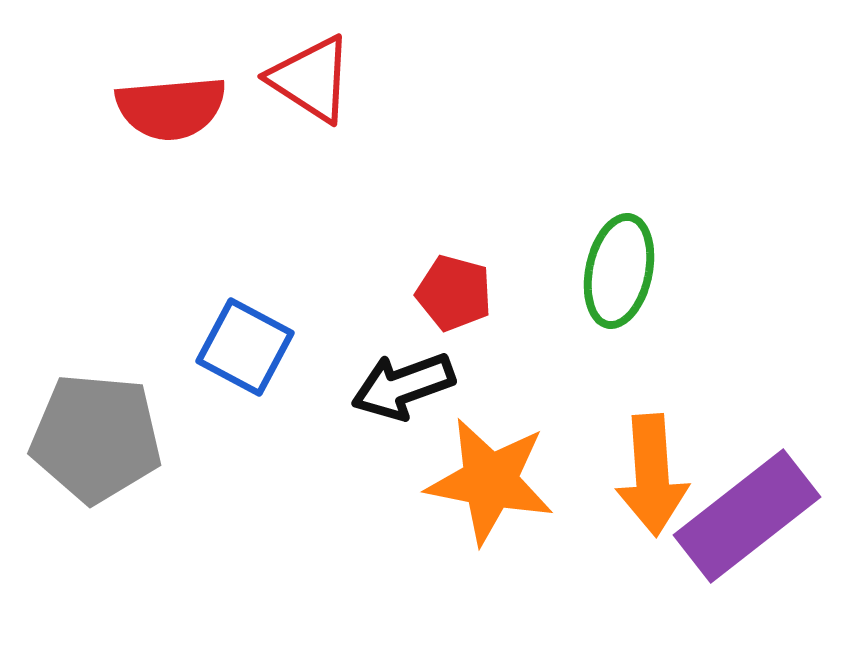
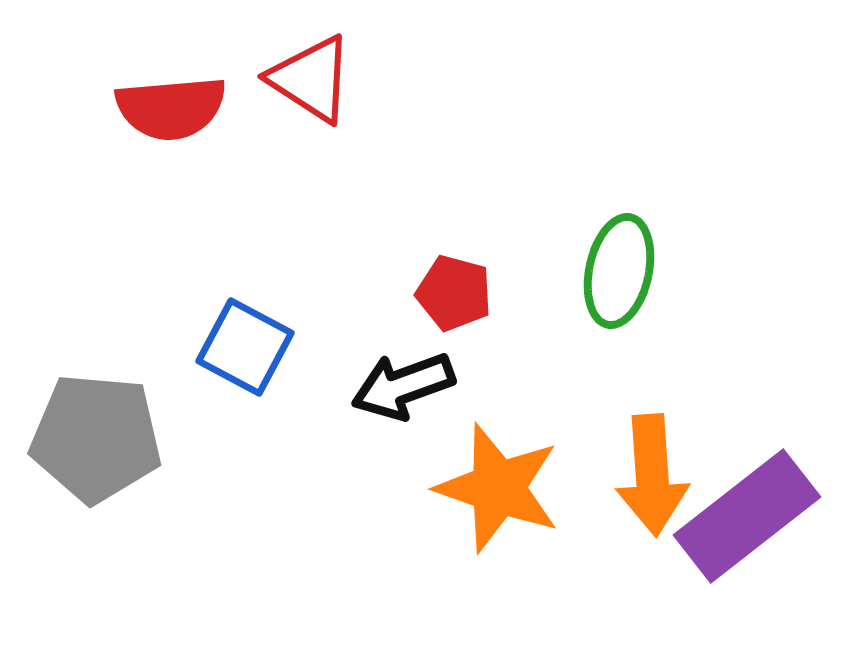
orange star: moved 8 px right, 7 px down; rotated 8 degrees clockwise
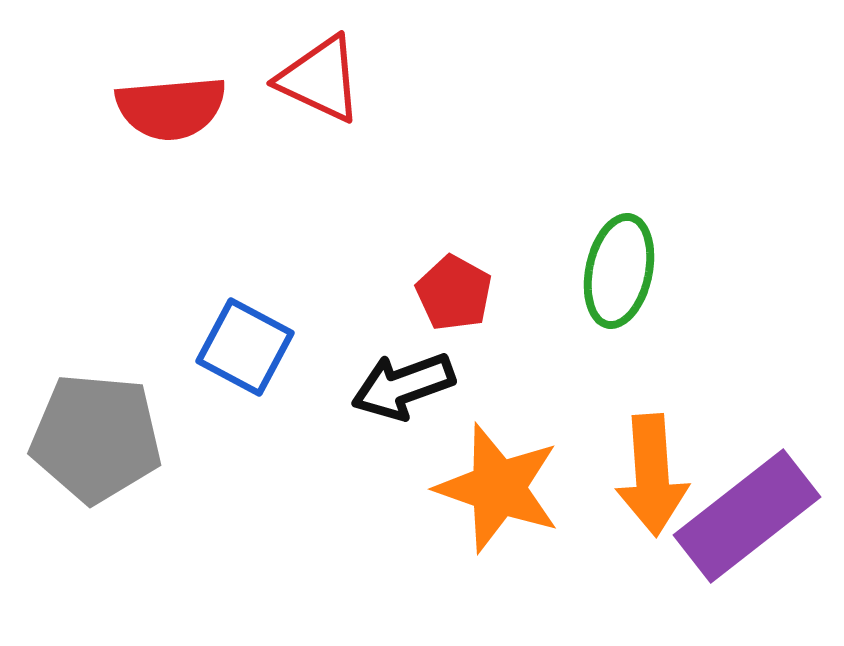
red triangle: moved 9 px right; rotated 8 degrees counterclockwise
red pentagon: rotated 14 degrees clockwise
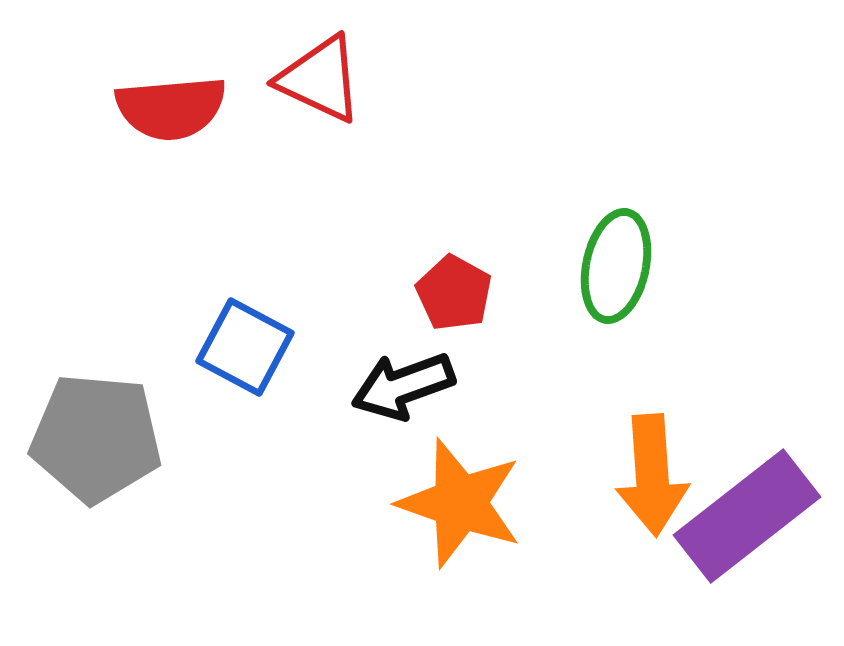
green ellipse: moved 3 px left, 5 px up
orange star: moved 38 px left, 15 px down
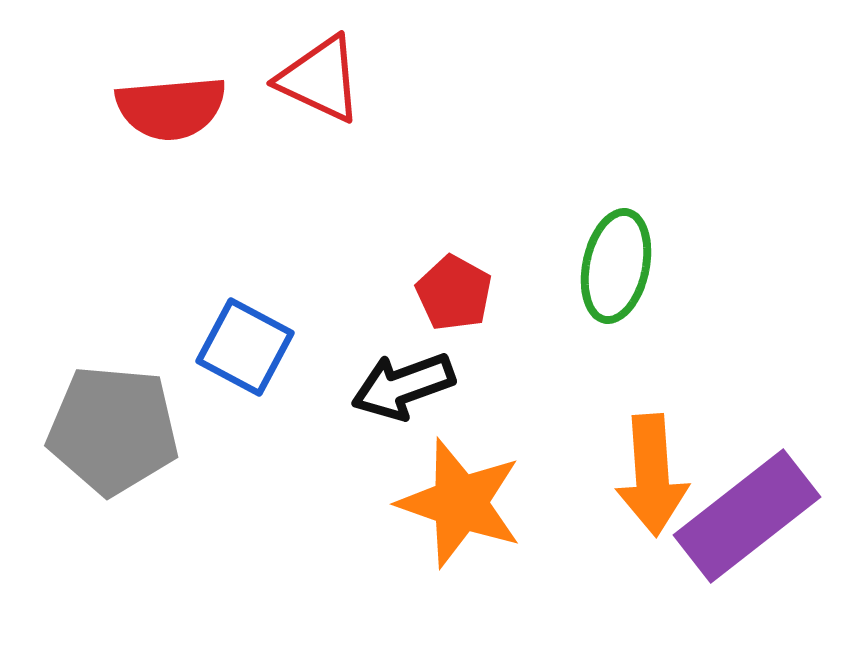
gray pentagon: moved 17 px right, 8 px up
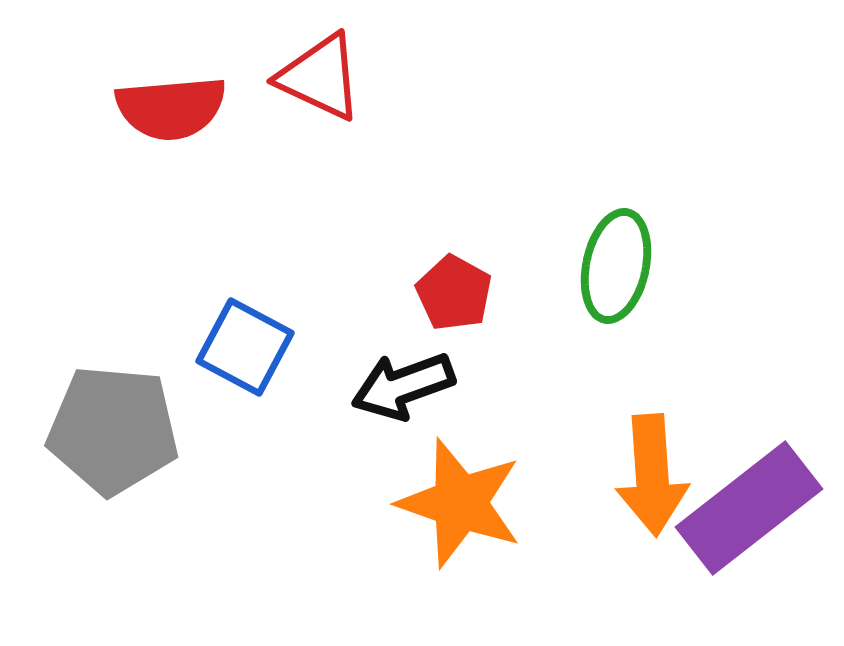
red triangle: moved 2 px up
purple rectangle: moved 2 px right, 8 px up
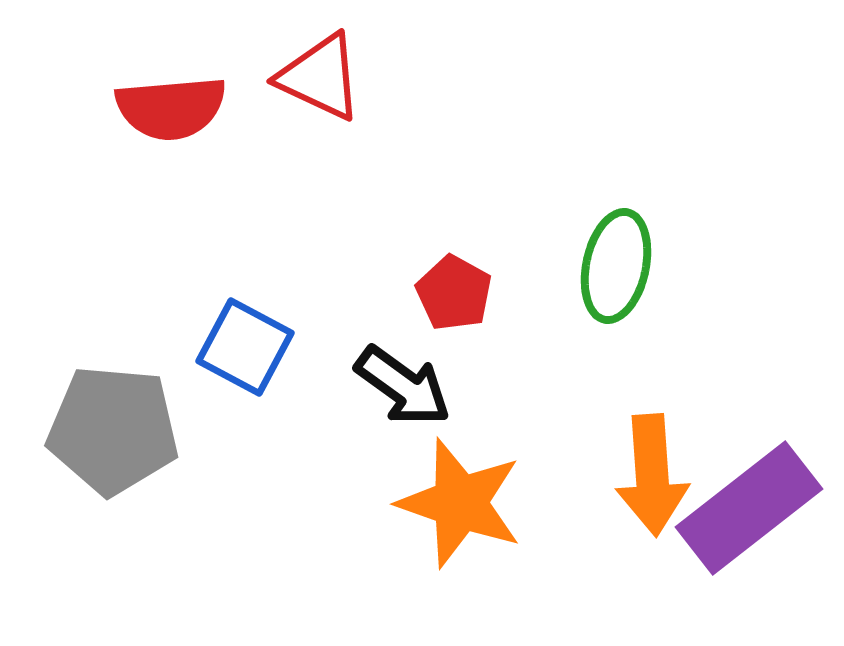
black arrow: rotated 124 degrees counterclockwise
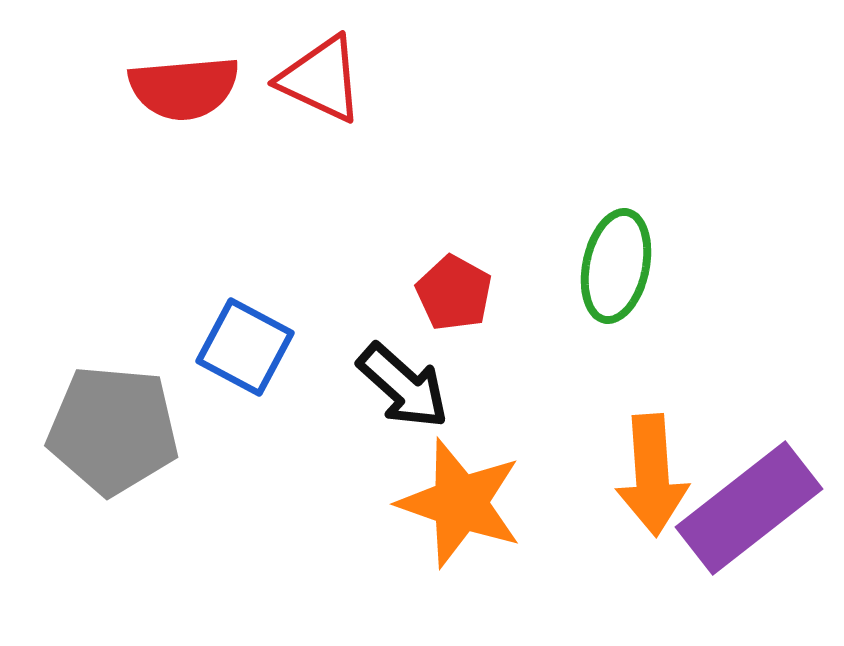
red triangle: moved 1 px right, 2 px down
red semicircle: moved 13 px right, 20 px up
black arrow: rotated 6 degrees clockwise
